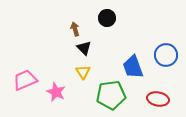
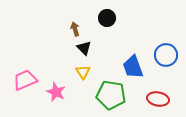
green pentagon: rotated 16 degrees clockwise
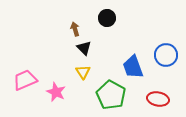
green pentagon: rotated 20 degrees clockwise
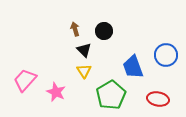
black circle: moved 3 px left, 13 px down
black triangle: moved 2 px down
yellow triangle: moved 1 px right, 1 px up
pink trapezoid: rotated 25 degrees counterclockwise
green pentagon: rotated 12 degrees clockwise
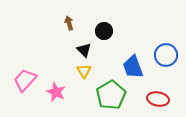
brown arrow: moved 6 px left, 6 px up
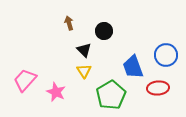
red ellipse: moved 11 px up; rotated 15 degrees counterclockwise
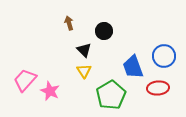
blue circle: moved 2 px left, 1 px down
pink star: moved 6 px left, 1 px up
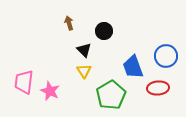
blue circle: moved 2 px right
pink trapezoid: moved 1 px left, 2 px down; rotated 35 degrees counterclockwise
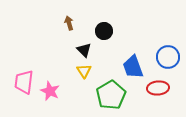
blue circle: moved 2 px right, 1 px down
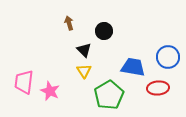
blue trapezoid: rotated 120 degrees clockwise
green pentagon: moved 2 px left
